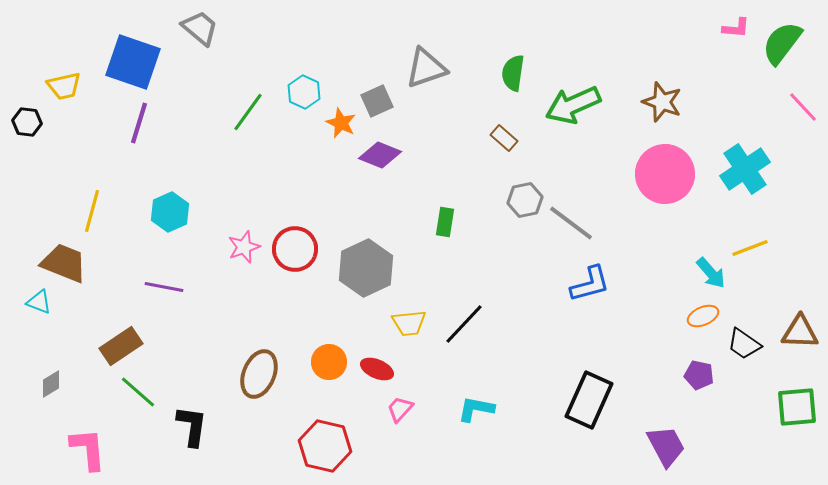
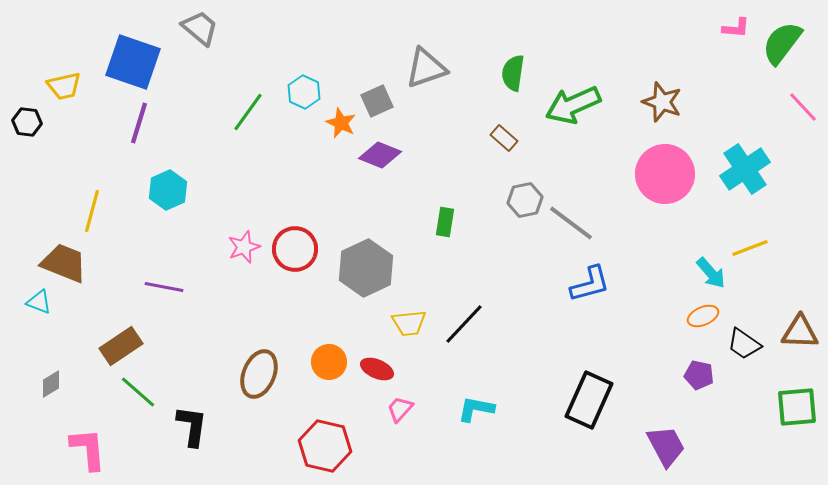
cyan hexagon at (170, 212): moved 2 px left, 22 px up
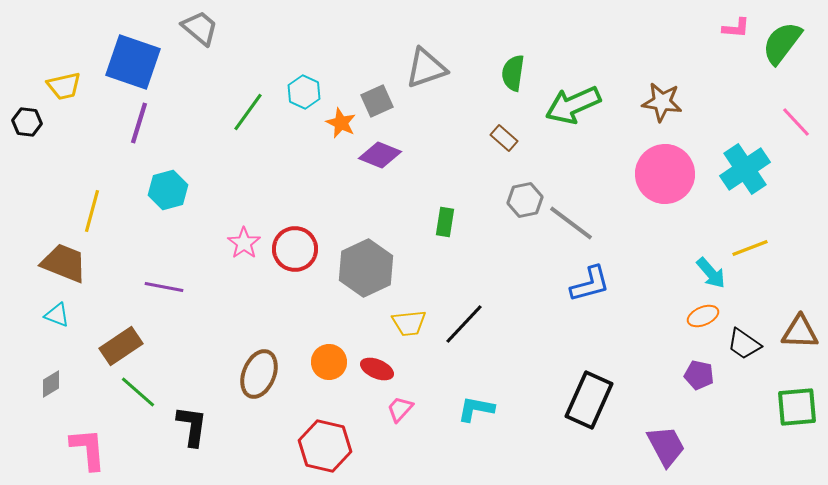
brown star at (662, 102): rotated 12 degrees counterclockwise
pink line at (803, 107): moved 7 px left, 15 px down
cyan hexagon at (168, 190): rotated 9 degrees clockwise
pink star at (244, 247): moved 4 px up; rotated 16 degrees counterclockwise
cyan triangle at (39, 302): moved 18 px right, 13 px down
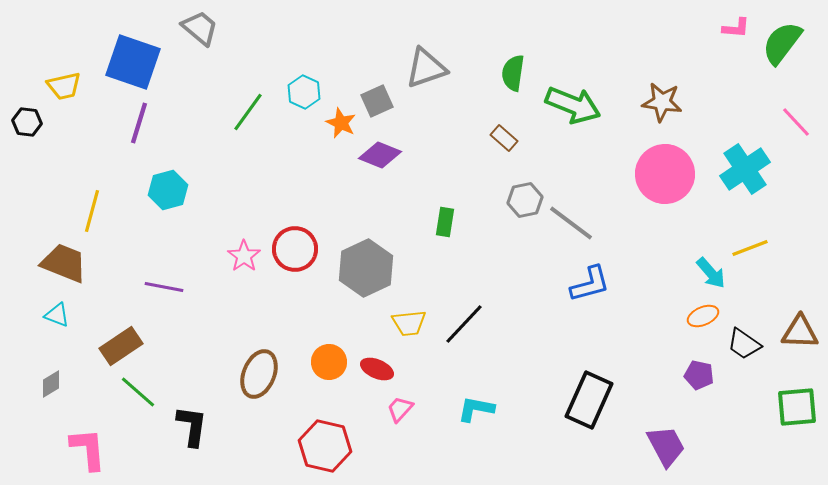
green arrow at (573, 105): rotated 134 degrees counterclockwise
pink star at (244, 243): moved 13 px down
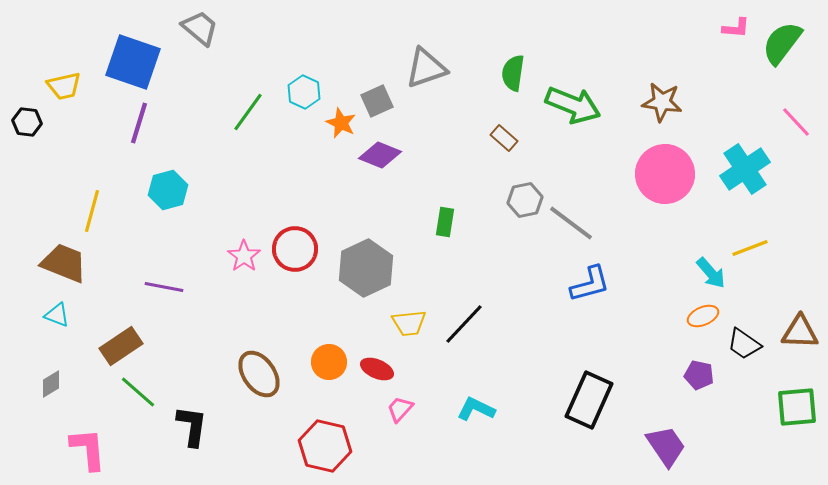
brown ellipse at (259, 374): rotated 57 degrees counterclockwise
cyan L-shape at (476, 409): rotated 15 degrees clockwise
purple trapezoid at (666, 446): rotated 6 degrees counterclockwise
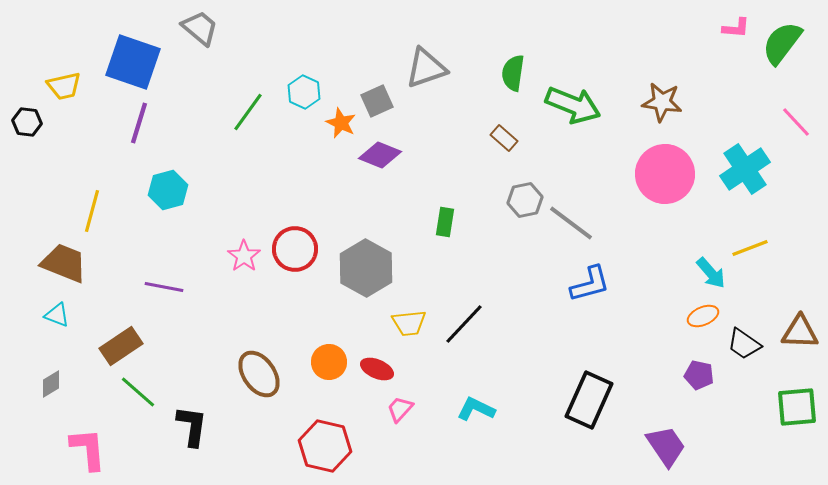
gray hexagon at (366, 268): rotated 6 degrees counterclockwise
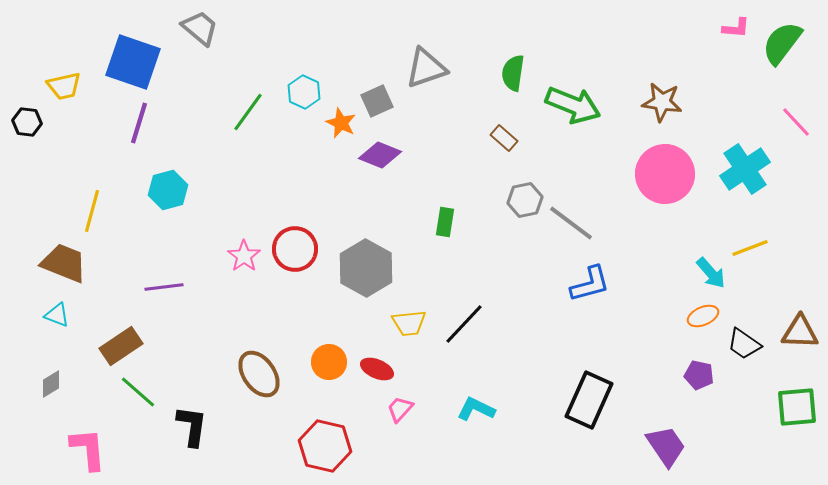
purple line at (164, 287): rotated 18 degrees counterclockwise
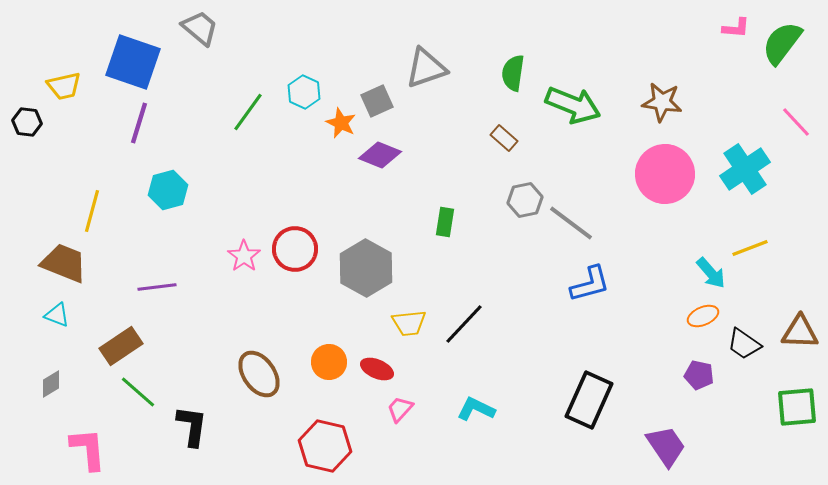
purple line at (164, 287): moved 7 px left
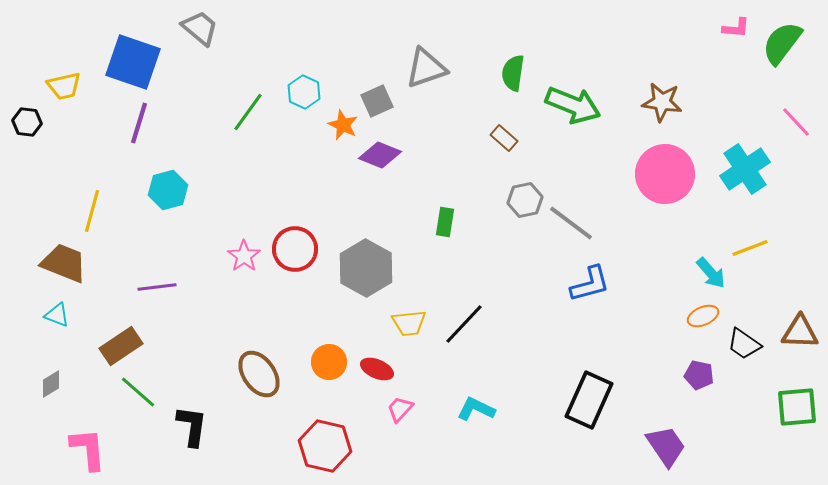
orange star at (341, 123): moved 2 px right, 2 px down
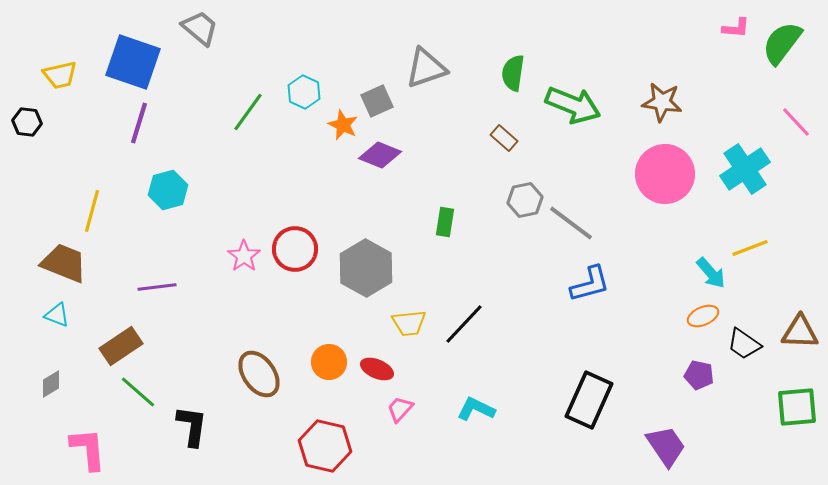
yellow trapezoid at (64, 86): moved 4 px left, 11 px up
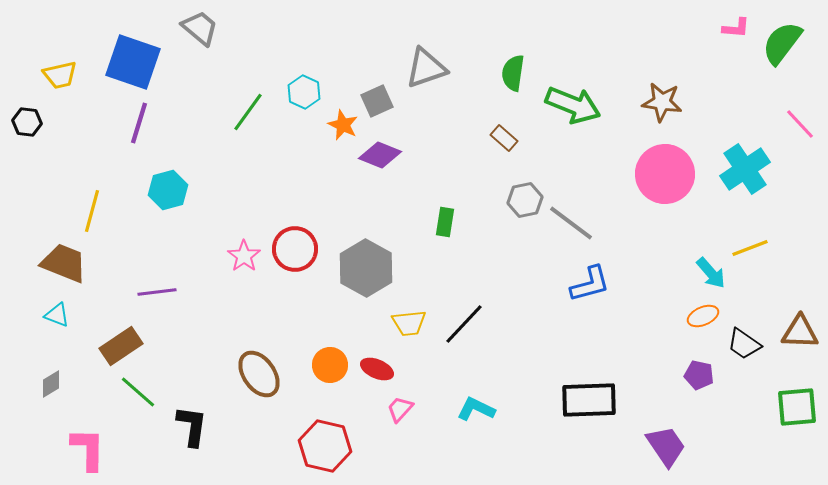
pink line at (796, 122): moved 4 px right, 2 px down
purple line at (157, 287): moved 5 px down
orange circle at (329, 362): moved 1 px right, 3 px down
black rectangle at (589, 400): rotated 64 degrees clockwise
pink L-shape at (88, 449): rotated 6 degrees clockwise
